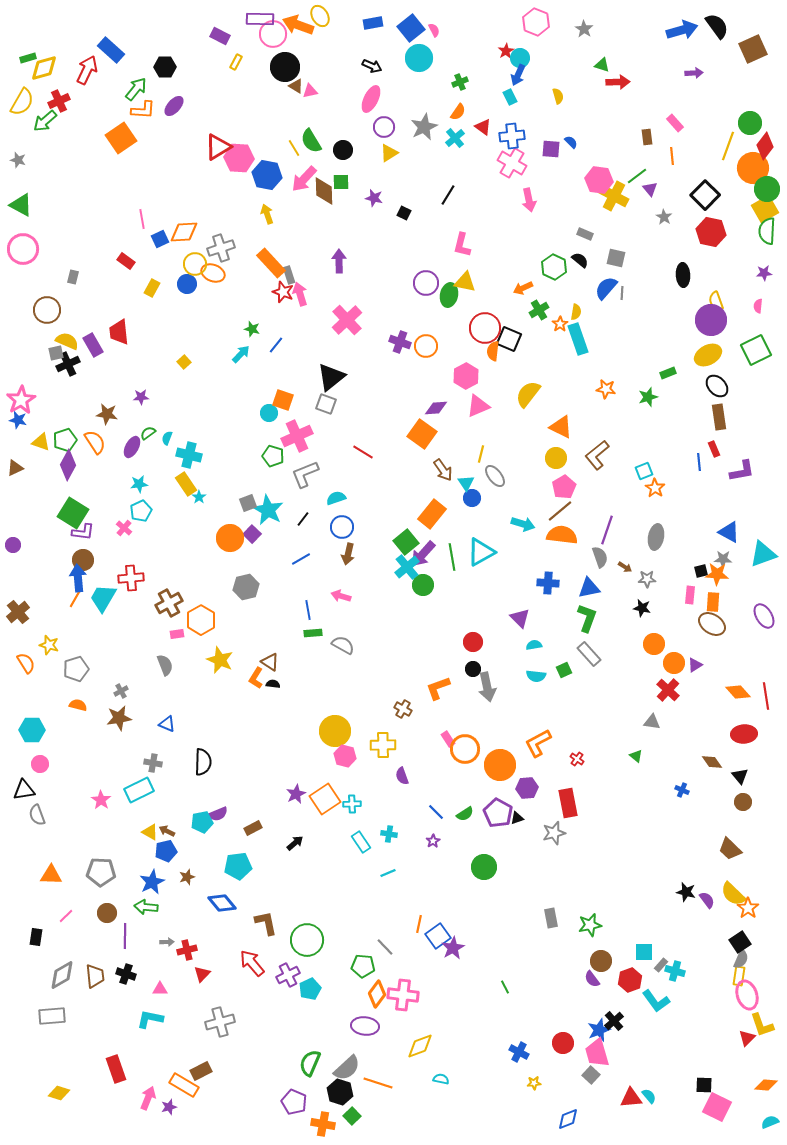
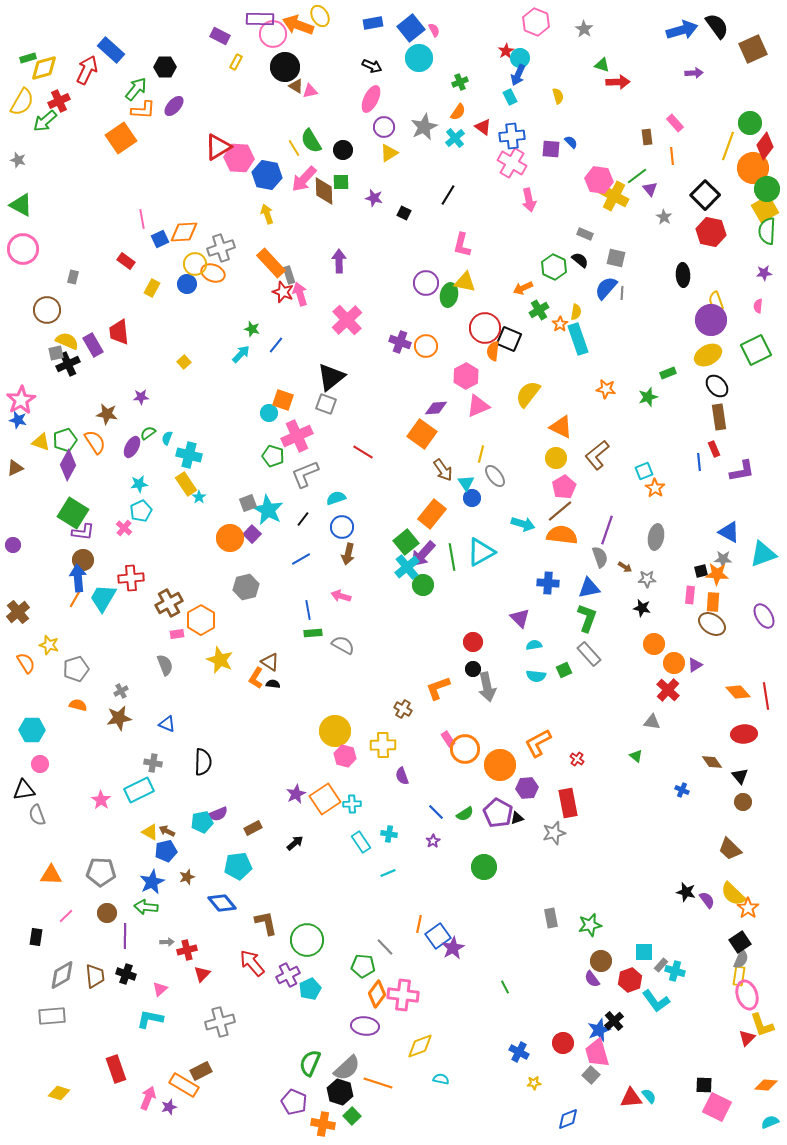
pink triangle at (160, 989): rotated 42 degrees counterclockwise
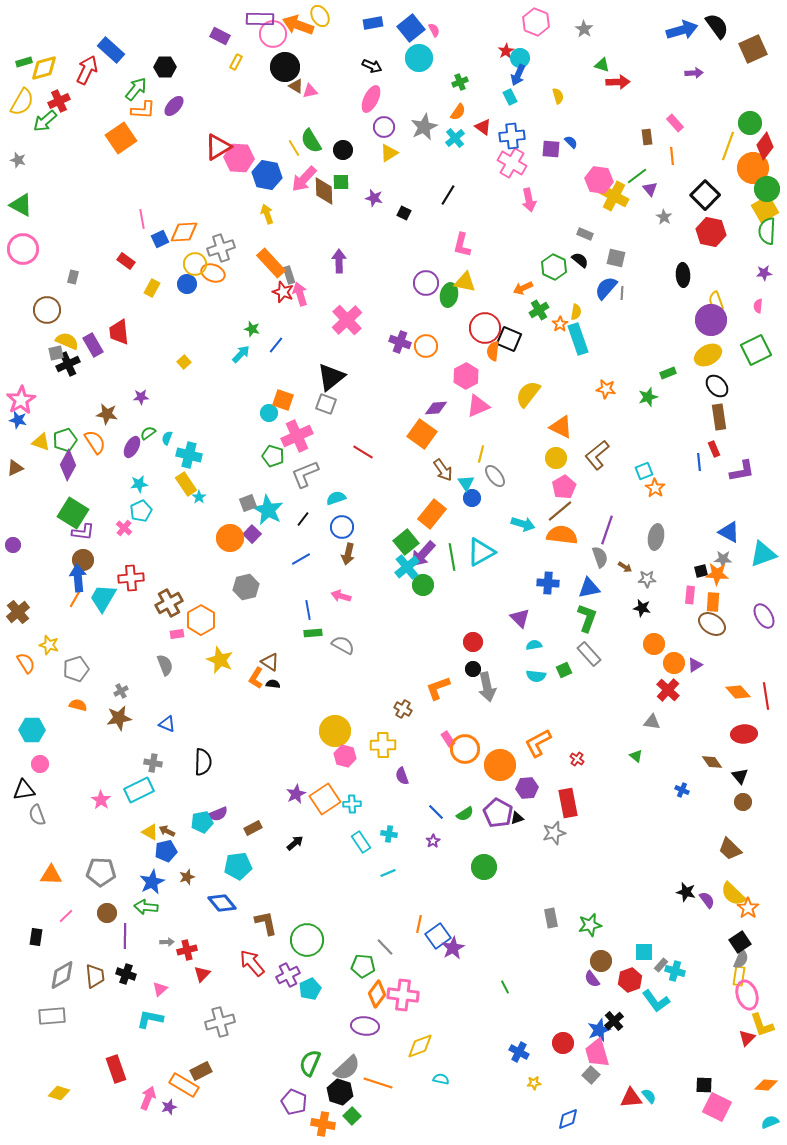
green rectangle at (28, 58): moved 4 px left, 4 px down
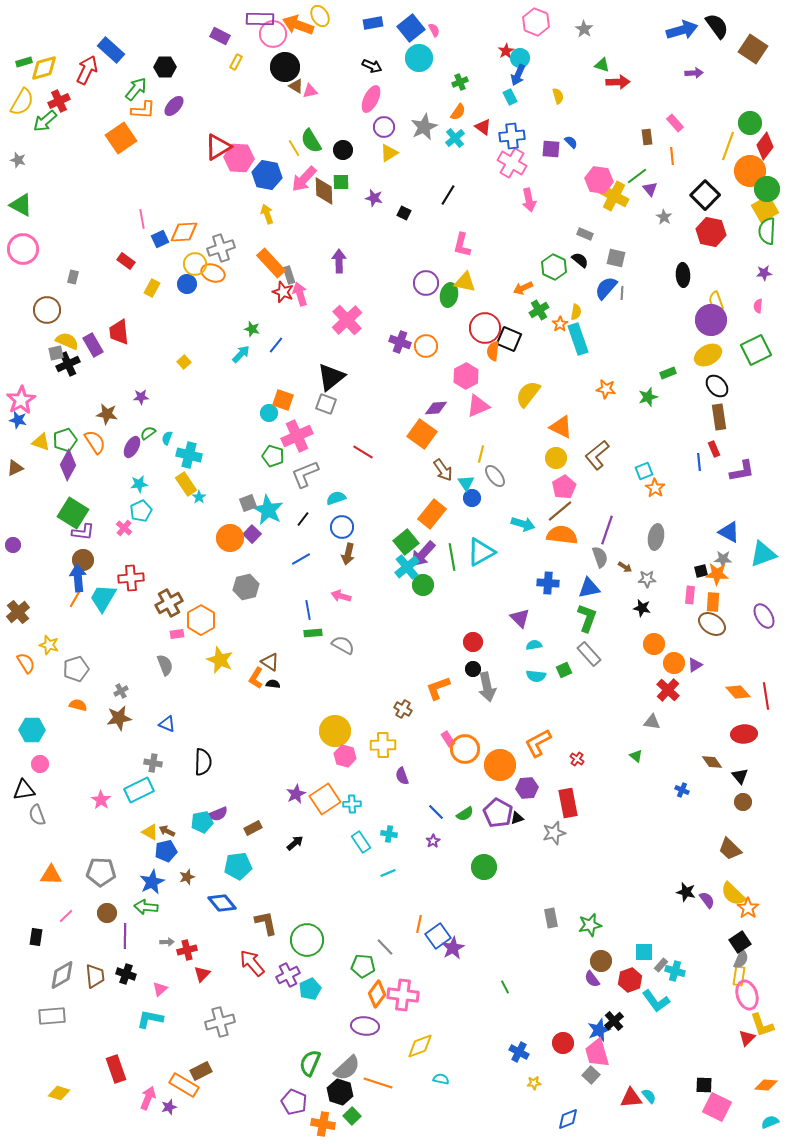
brown square at (753, 49): rotated 32 degrees counterclockwise
orange circle at (753, 168): moved 3 px left, 3 px down
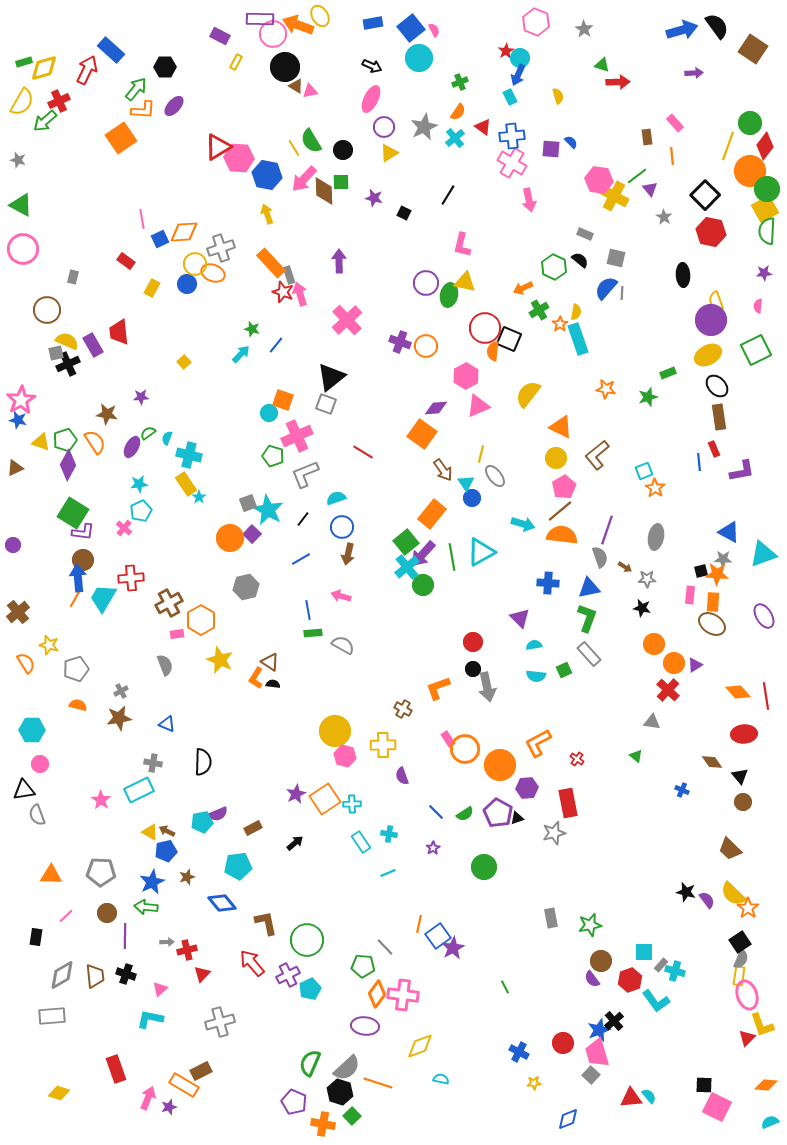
purple star at (433, 841): moved 7 px down
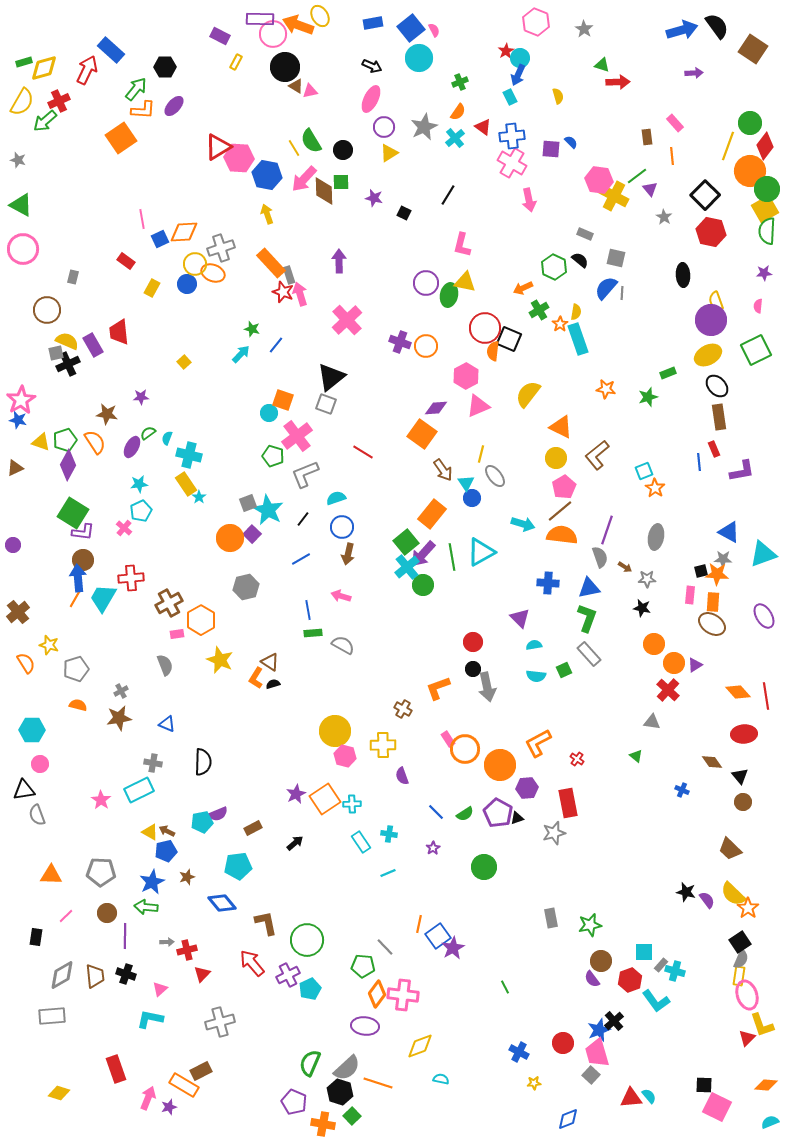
pink cross at (297, 436): rotated 12 degrees counterclockwise
black semicircle at (273, 684): rotated 24 degrees counterclockwise
